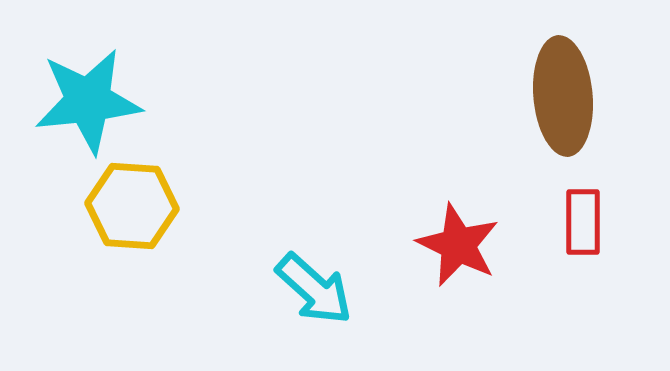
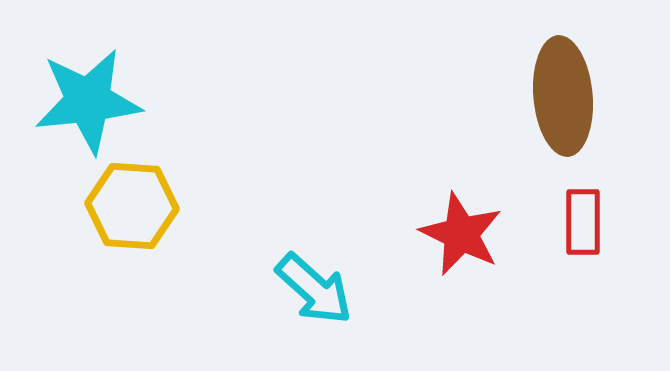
red star: moved 3 px right, 11 px up
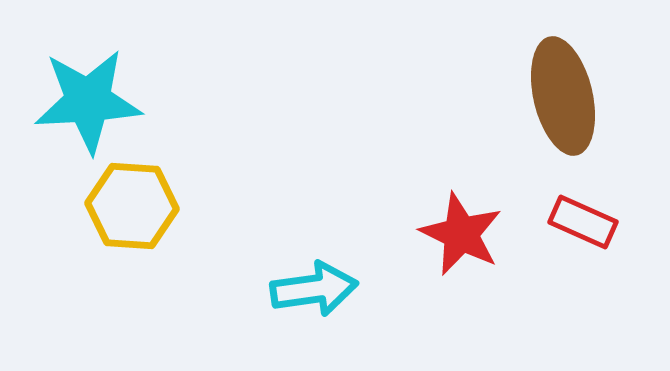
brown ellipse: rotated 8 degrees counterclockwise
cyan star: rotated 3 degrees clockwise
red rectangle: rotated 66 degrees counterclockwise
cyan arrow: rotated 50 degrees counterclockwise
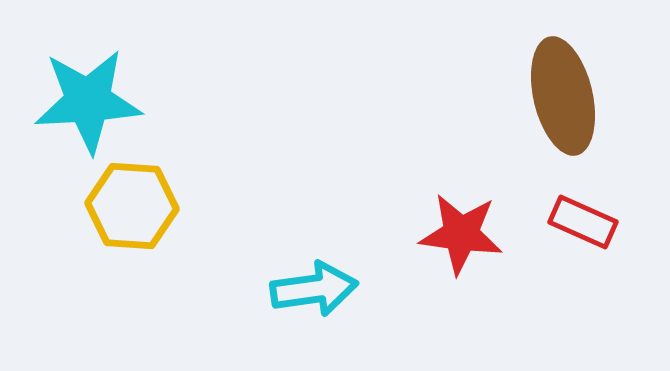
red star: rotated 18 degrees counterclockwise
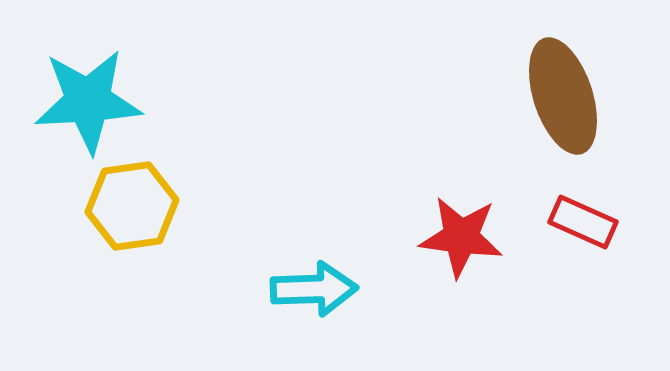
brown ellipse: rotated 5 degrees counterclockwise
yellow hexagon: rotated 12 degrees counterclockwise
red star: moved 3 px down
cyan arrow: rotated 6 degrees clockwise
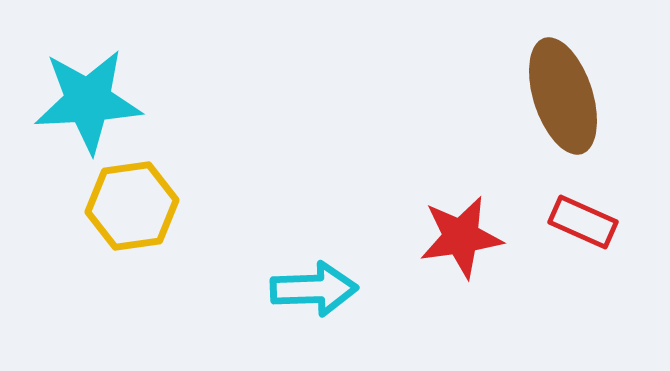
red star: rotated 16 degrees counterclockwise
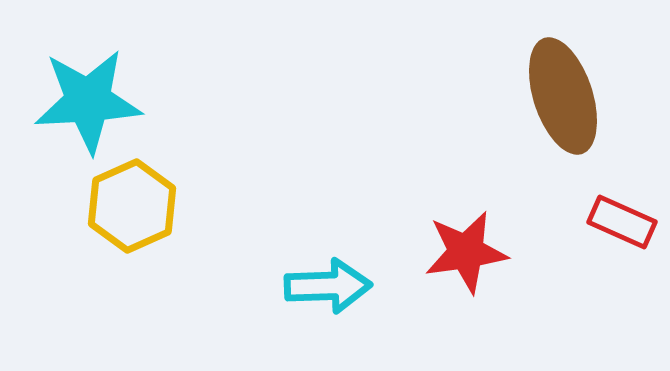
yellow hexagon: rotated 16 degrees counterclockwise
red rectangle: moved 39 px right
red star: moved 5 px right, 15 px down
cyan arrow: moved 14 px right, 3 px up
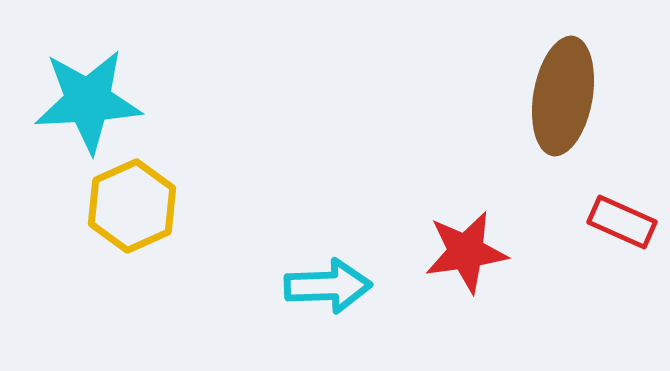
brown ellipse: rotated 28 degrees clockwise
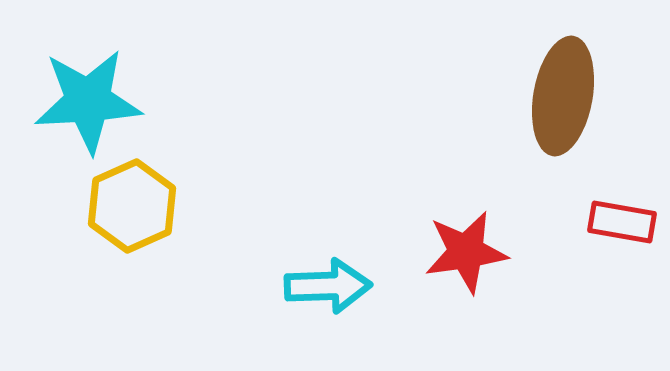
red rectangle: rotated 14 degrees counterclockwise
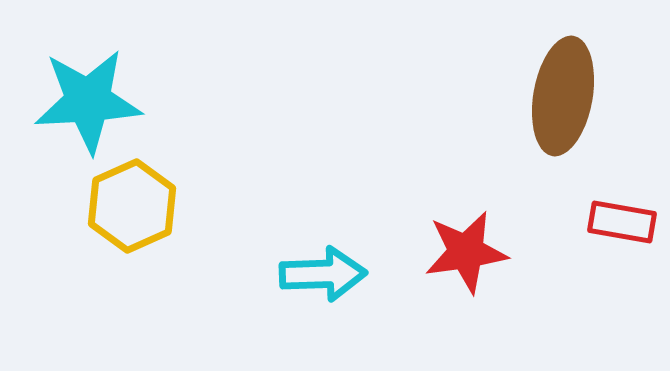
cyan arrow: moved 5 px left, 12 px up
